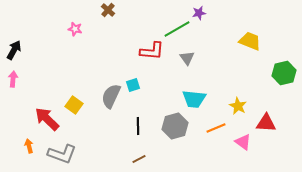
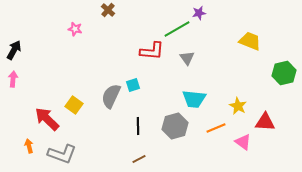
red triangle: moved 1 px left, 1 px up
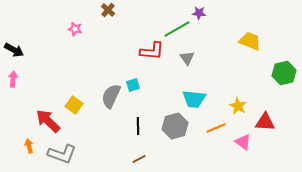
purple star: rotated 16 degrees clockwise
black arrow: rotated 90 degrees clockwise
red arrow: moved 1 px right, 2 px down
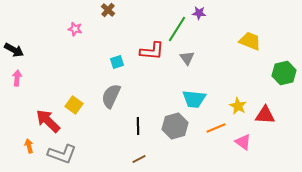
green line: rotated 28 degrees counterclockwise
pink arrow: moved 4 px right, 1 px up
cyan square: moved 16 px left, 23 px up
red triangle: moved 7 px up
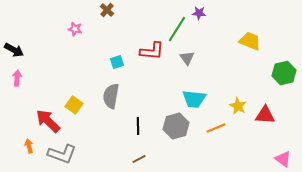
brown cross: moved 1 px left
gray semicircle: rotated 15 degrees counterclockwise
gray hexagon: moved 1 px right
pink triangle: moved 40 px right, 17 px down
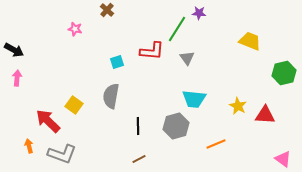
orange line: moved 16 px down
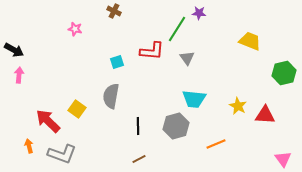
brown cross: moved 7 px right, 1 px down; rotated 16 degrees counterclockwise
pink arrow: moved 2 px right, 3 px up
yellow square: moved 3 px right, 4 px down
pink triangle: rotated 18 degrees clockwise
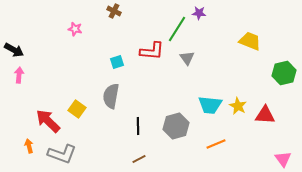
cyan trapezoid: moved 16 px right, 6 px down
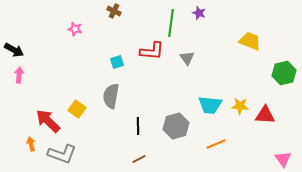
purple star: rotated 16 degrees clockwise
green line: moved 6 px left, 6 px up; rotated 24 degrees counterclockwise
yellow star: moved 2 px right; rotated 24 degrees counterclockwise
orange arrow: moved 2 px right, 2 px up
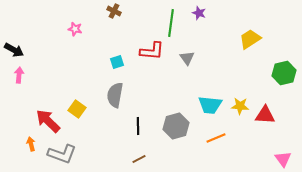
yellow trapezoid: moved 2 px up; rotated 55 degrees counterclockwise
gray semicircle: moved 4 px right, 1 px up
orange line: moved 6 px up
